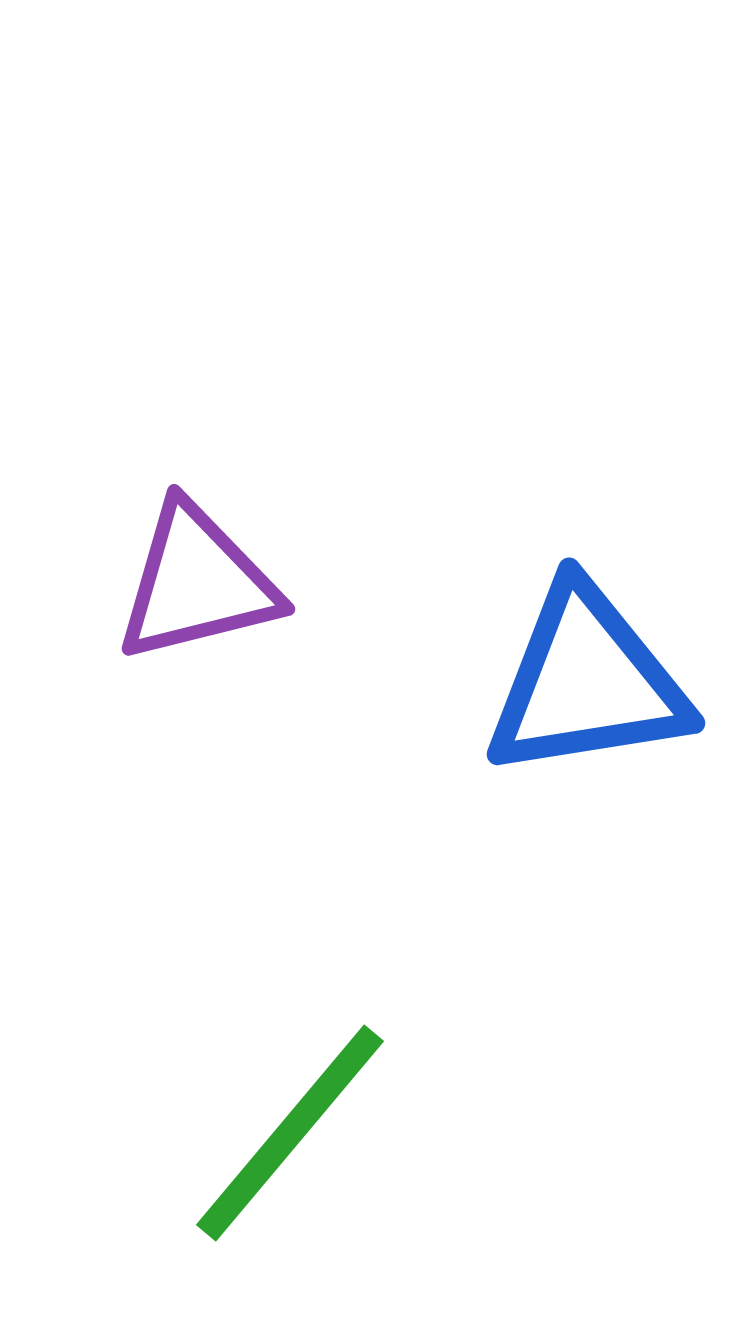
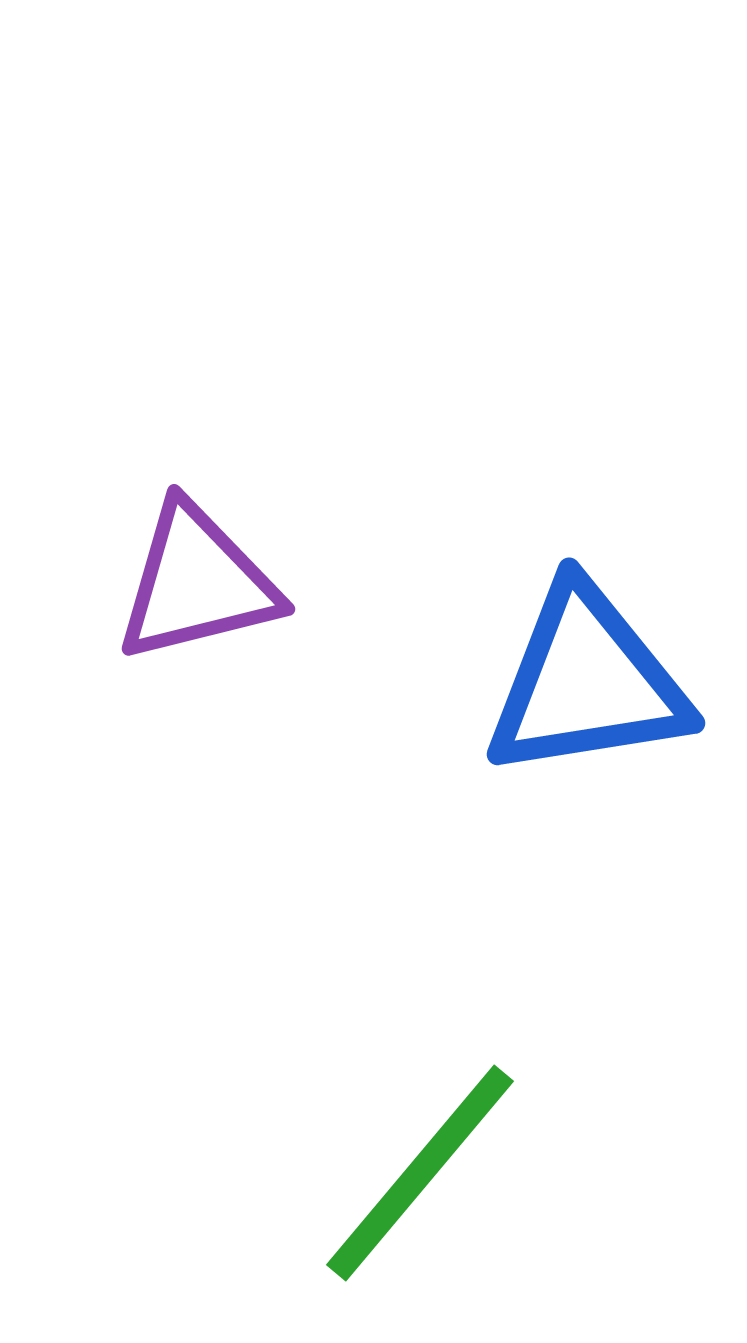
green line: moved 130 px right, 40 px down
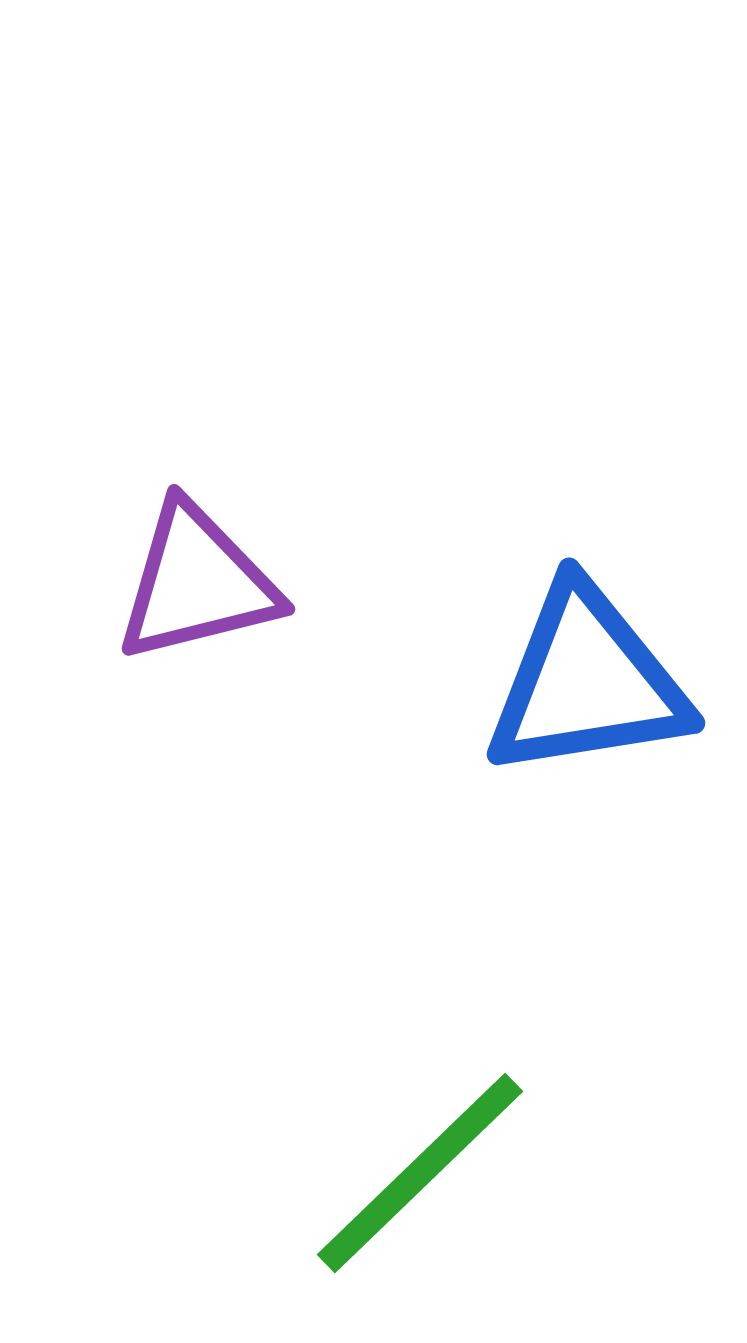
green line: rotated 6 degrees clockwise
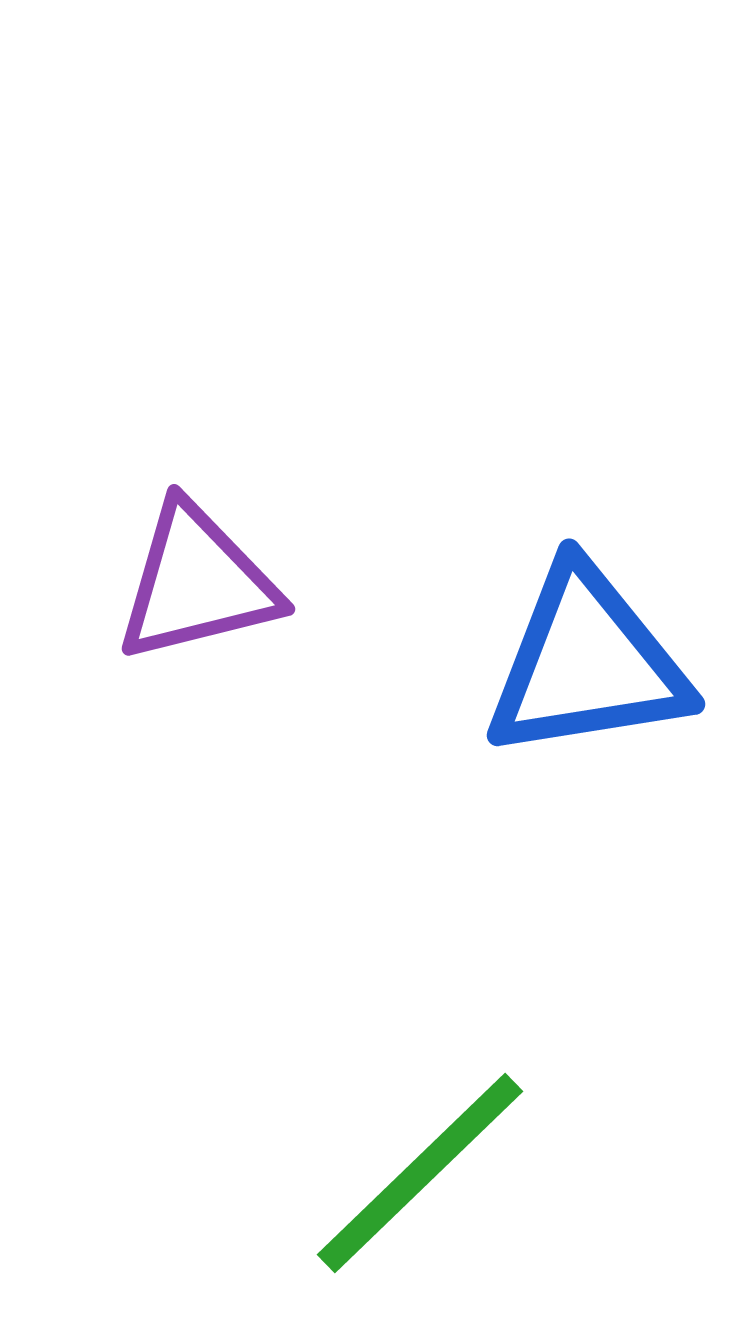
blue triangle: moved 19 px up
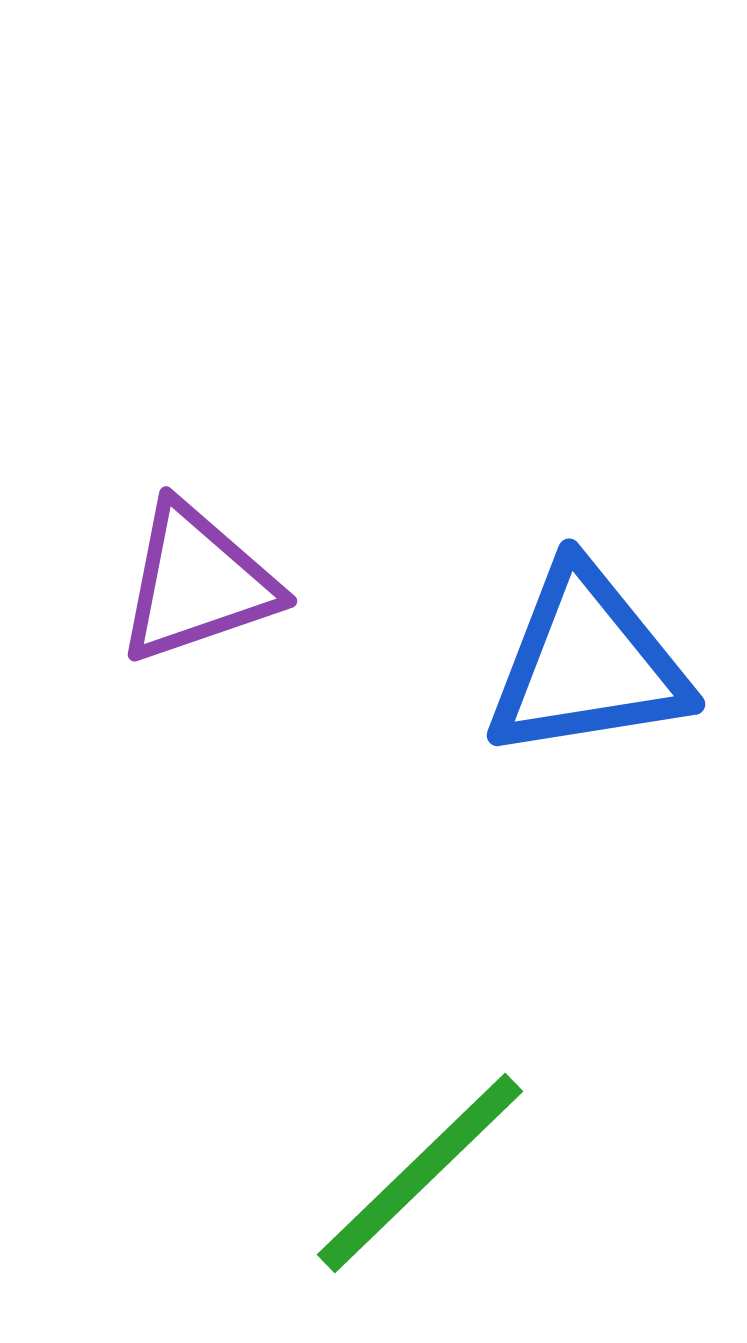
purple triangle: rotated 5 degrees counterclockwise
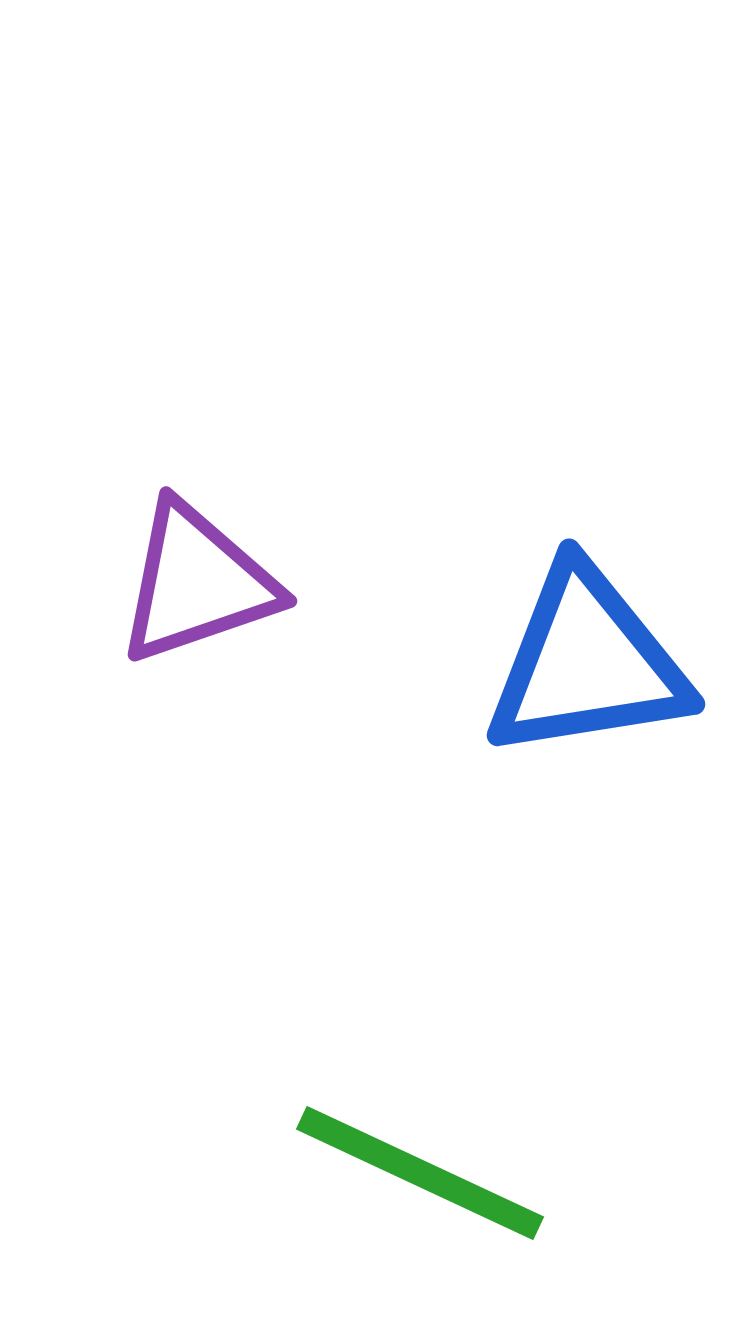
green line: rotated 69 degrees clockwise
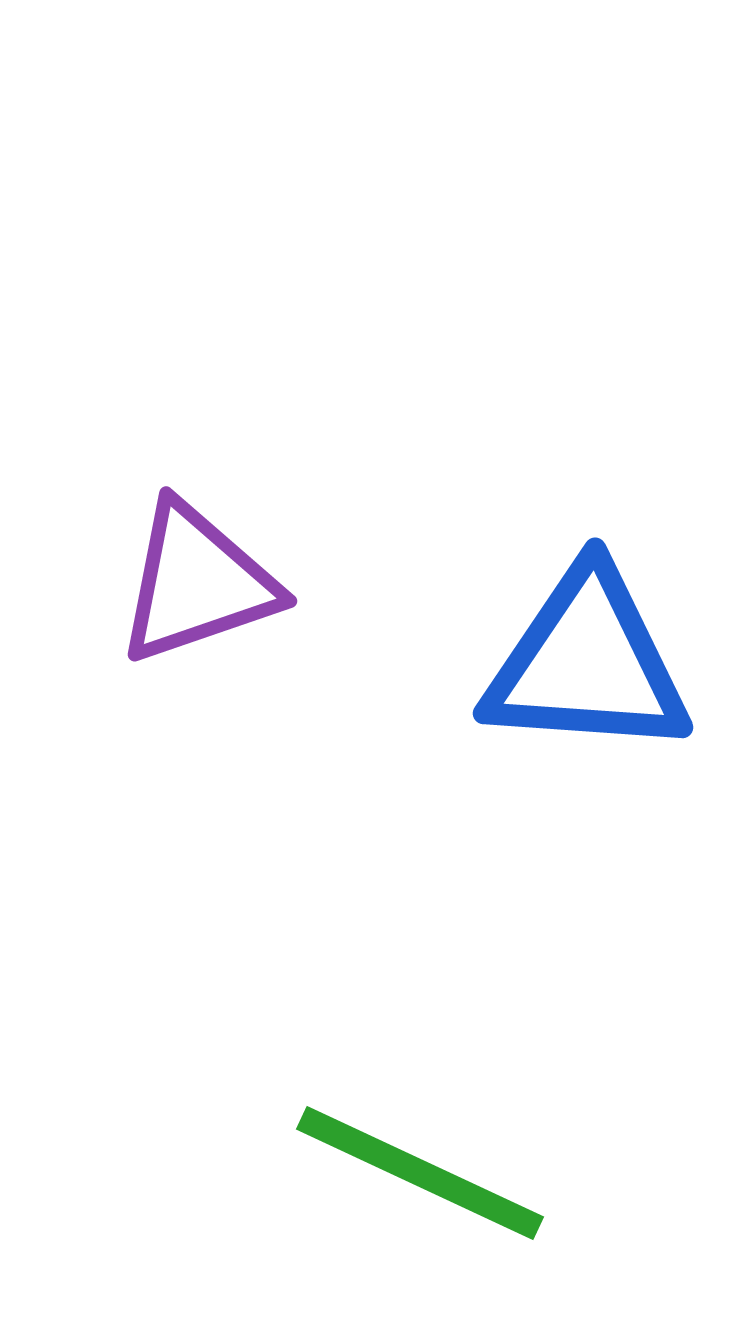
blue triangle: rotated 13 degrees clockwise
